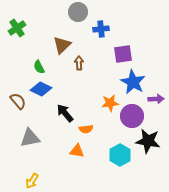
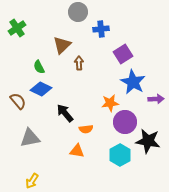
purple square: rotated 24 degrees counterclockwise
purple circle: moved 7 px left, 6 px down
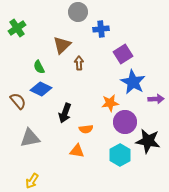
black arrow: rotated 120 degrees counterclockwise
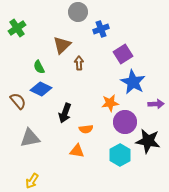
blue cross: rotated 14 degrees counterclockwise
purple arrow: moved 5 px down
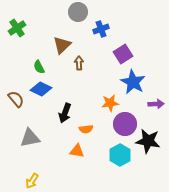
brown semicircle: moved 2 px left, 2 px up
purple circle: moved 2 px down
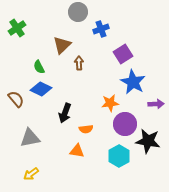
cyan hexagon: moved 1 px left, 1 px down
yellow arrow: moved 1 px left, 7 px up; rotated 21 degrees clockwise
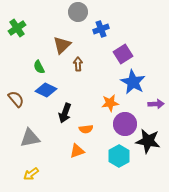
brown arrow: moved 1 px left, 1 px down
blue diamond: moved 5 px right, 1 px down
orange triangle: rotated 28 degrees counterclockwise
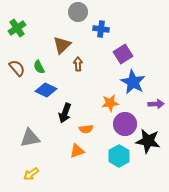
blue cross: rotated 28 degrees clockwise
brown semicircle: moved 1 px right, 31 px up
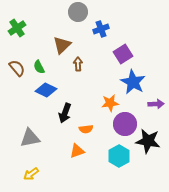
blue cross: rotated 28 degrees counterclockwise
